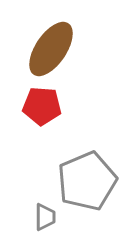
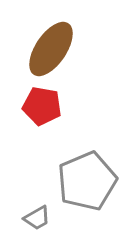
red pentagon: rotated 6 degrees clockwise
gray trapezoid: moved 8 px left, 1 px down; rotated 60 degrees clockwise
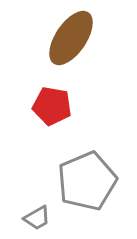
brown ellipse: moved 20 px right, 11 px up
red pentagon: moved 10 px right
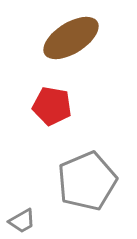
brown ellipse: rotated 24 degrees clockwise
gray trapezoid: moved 15 px left, 3 px down
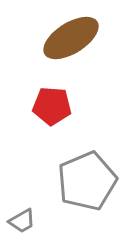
red pentagon: rotated 6 degrees counterclockwise
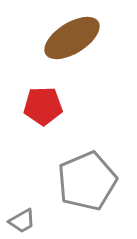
brown ellipse: moved 1 px right
red pentagon: moved 9 px left; rotated 6 degrees counterclockwise
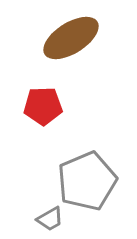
brown ellipse: moved 1 px left
gray trapezoid: moved 28 px right, 2 px up
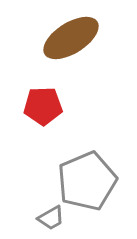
gray trapezoid: moved 1 px right, 1 px up
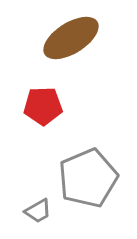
gray pentagon: moved 1 px right, 3 px up
gray trapezoid: moved 13 px left, 7 px up
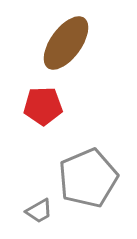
brown ellipse: moved 5 px left, 5 px down; rotated 22 degrees counterclockwise
gray trapezoid: moved 1 px right
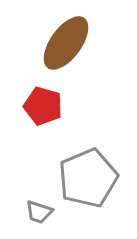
red pentagon: rotated 18 degrees clockwise
gray trapezoid: moved 1 px down; rotated 48 degrees clockwise
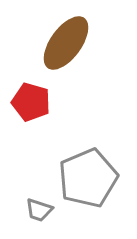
red pentagon: moved 12 px left, 4 px up
gray trapezoid: moved 2 px up
